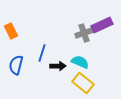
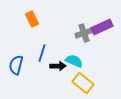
purple rectangle: moved 2 px down
orange rectangle: moved 21 px right, 12 px up
cyan semicircle: moved 6 px left, 1 px up
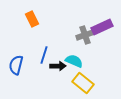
gray cross: moved 1 px right, 2 px down
blue line: moved 2 px right, 2 px down
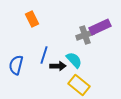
purple rectangle: moved 2 px left
cyan semicircle: moved 1 px up; rotated 24 degrees clockwise
yellow rectangle: moved 4 px left, 2 px down
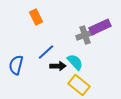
orange rectangle: moved 4 px right, 2 px up
blue line: moved 2 px right, 3 px up; rotated 30 degrees clockwise
cyan semicircle: moved 1 px right, 2 px down
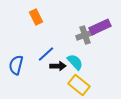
blue line: moved 2 px down
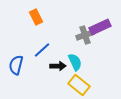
blue line: moved 4 px left, 4 px up
cyan semicircle: rotated 18 degrees clockwise
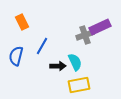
orange rectangle: moved 14 px left, 5 px down
blue line: moved 4 px up; rotated 18 degrees counterclockwise
blue semicircle: moved 9 px up
yellow rectangle: rotated 50 degrees counterclockwise
